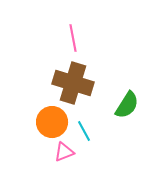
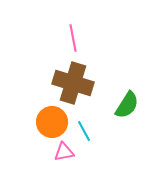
pink triangle: rotated 10 degrees clockwise
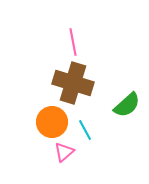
pink line: moved 4 px down
green semicircle: rotated 16 degrees clockwise
cyan line: moved 1 px right, 1 px up
pink triangle: rotated 30 degrees counterclockwise
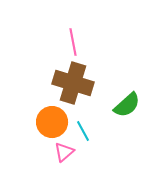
cyan line: moved 2 px left, 1 px down
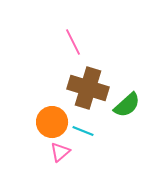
pink line: rotated 16 degrees counterclockwise
brown cross: moved 15 px right, 5 px down
cyan line: rotated 40 degrees counterclockwise
pink triangle: moved 4 px left
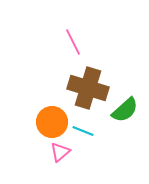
green semicircle: moved 2 px left, 5 px down
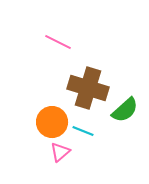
pink line: moved 15 px left; rotated 36 degrees counterclockwise
